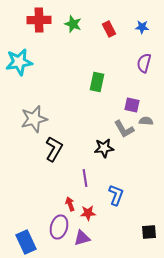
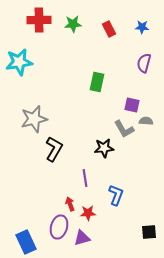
green star: rotated 24 degrees counterclockwise
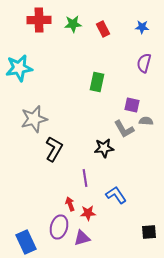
red rectangle: moved 6 px left
cyan star: moved 6 px down
blue L-shape: rotated 55 degrees counterclockwise
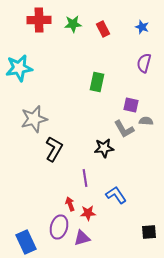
blue star: rotated 16 degrees clockwise
purple square: moved 1 px left
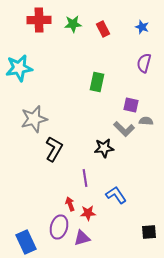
gray L-shape: rotated 15 degrees counterclockwise
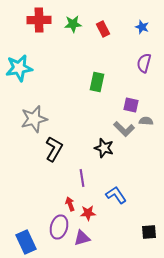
black star: rotated 24 degrees clockwise
purple line: moved 3 px left
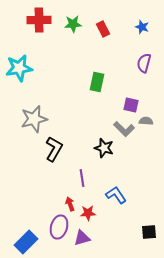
blue rectangle: rotated 70 degrees clockwise
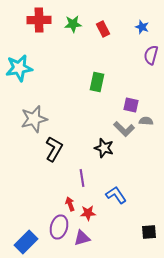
purple semicircle: moved 7 px right, 8 px up
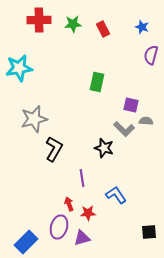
red arrow: moved 1 px left
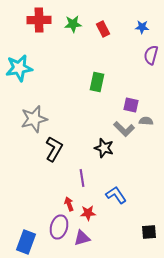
blue star: rotated 16 degrees counterclockwise
blue rectangle: rotated 25 degrees counterclockwise
